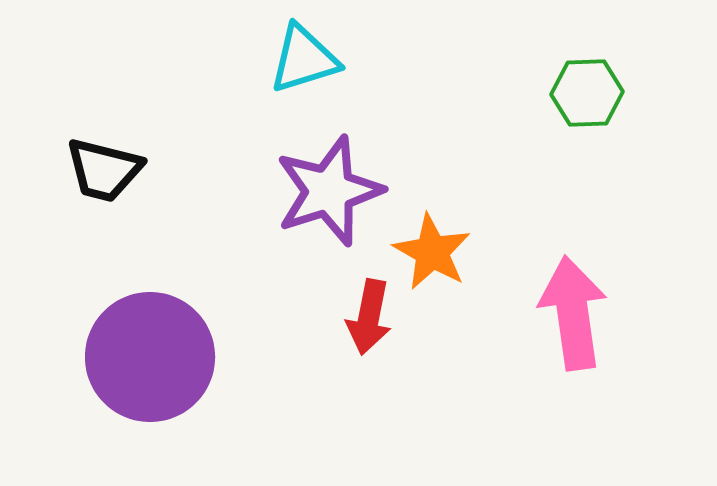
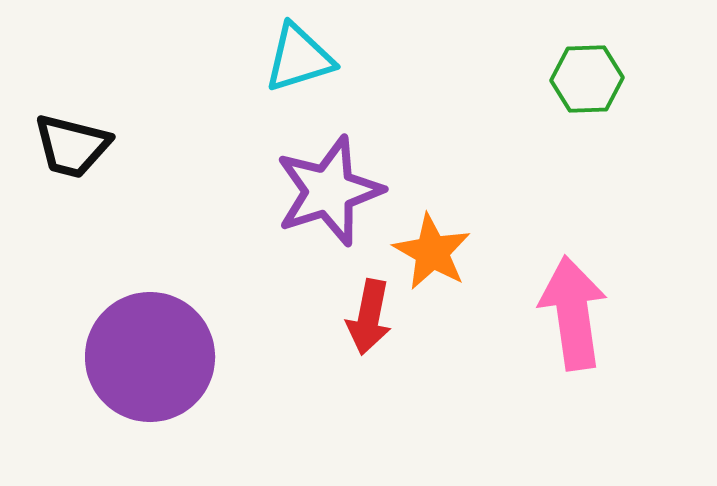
cyan triangle: moved 5 px left, 1 px up
green hexagon: moved 14 px up
black trapezoid: moved 32 px left, 24 px up
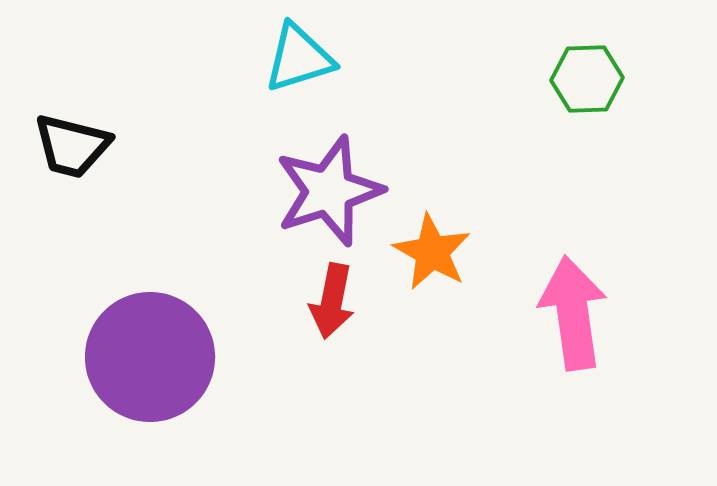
red arrow: moved 37 px left, 16 px up
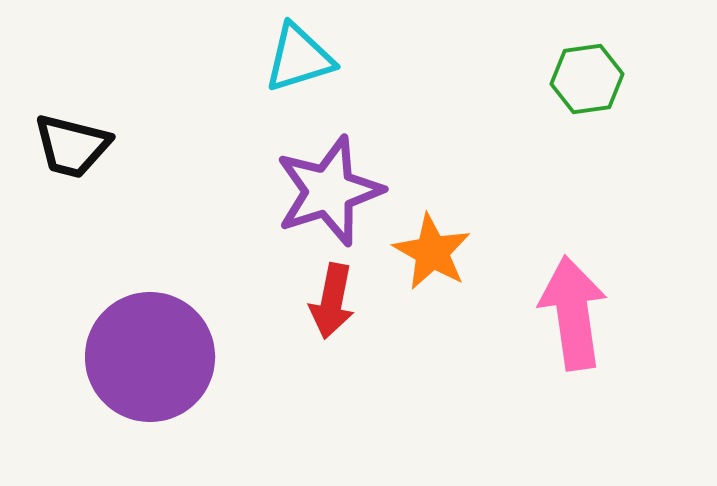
green hexagon: rotated 6 degrees counterclockwise
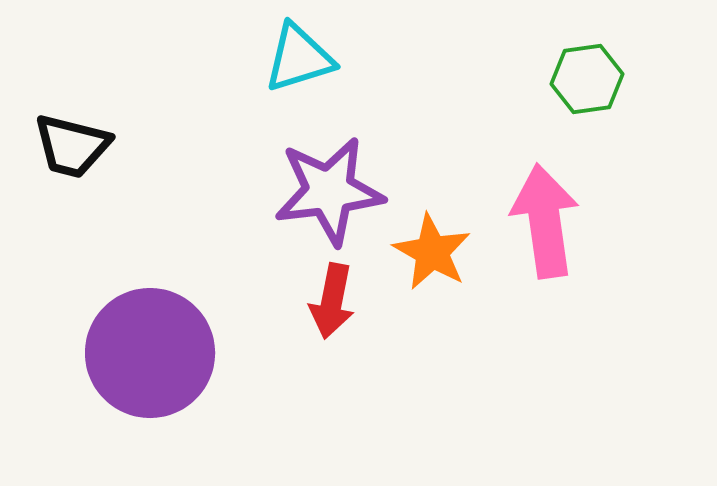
purple star: rotated 11 degrees clockwise
pink arrow: moved 28 px left, 92 px up
purple circle: moved 4 px up
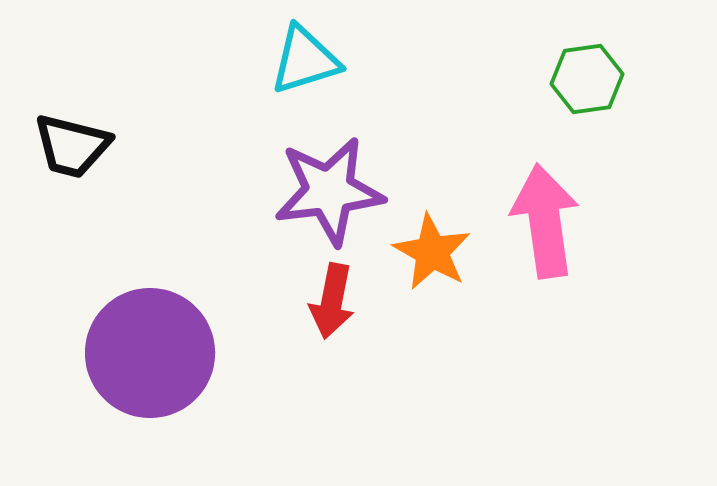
cyan triangle: moved 6 px right, 2 px down
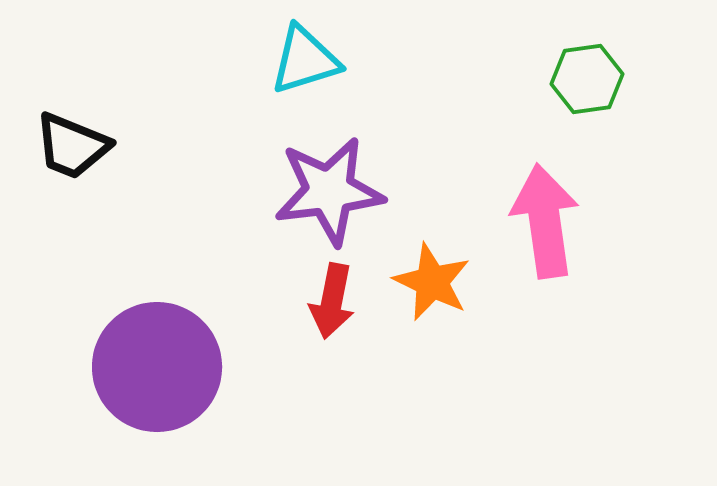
black trapezoid: rotated 8 degrees clockwise
orange star: moved 30 px down; rotated 4 degrees counterclockwise
purple circle: moved 7 px right, 14 px down
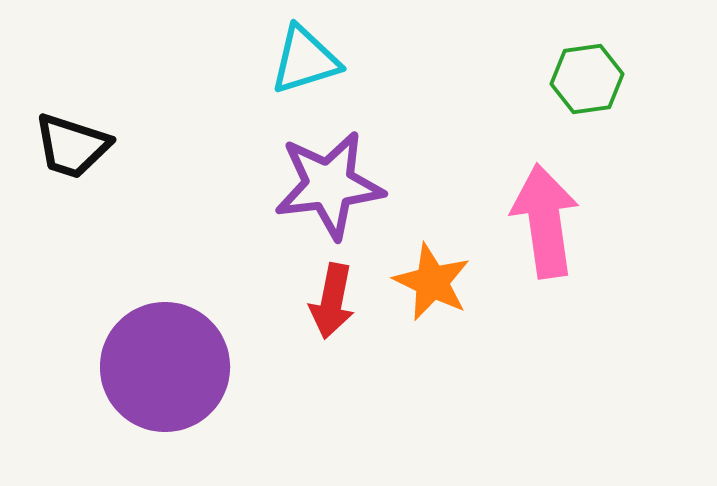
black trapezoid: rotated 4 degrees counterclockwise
purple star: moved 6 px up
purple circle: moved 8 px right
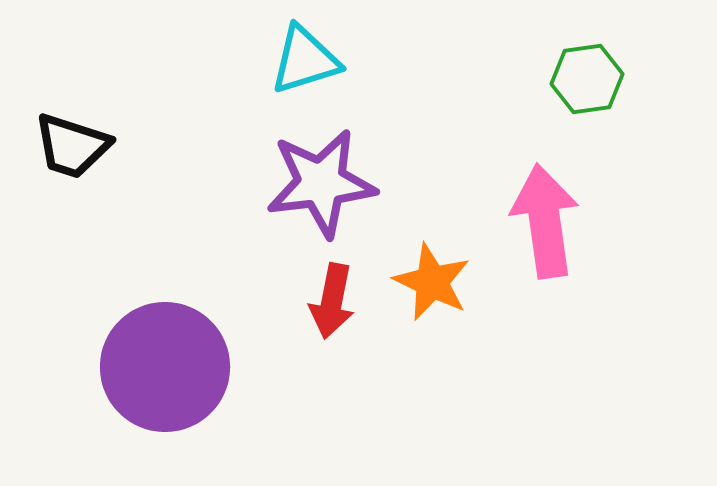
purple star: moved 8 px left, 2 px up
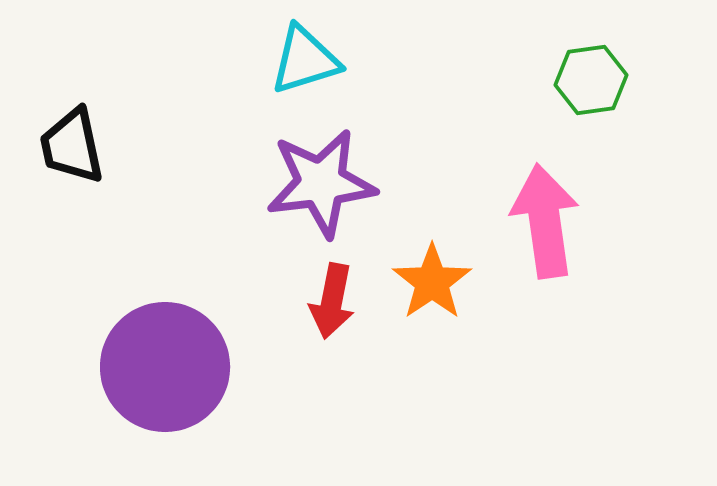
green hexagon: moved 4 px right, 1 px down
black trapezoid: rotated 60 degrees clockwise
orange star: rotated 12 degrees clockwise
